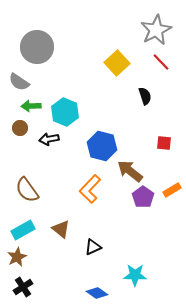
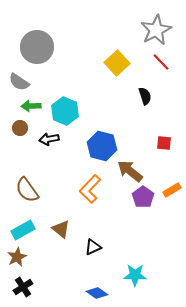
cyan hexagon: moved 1 px up
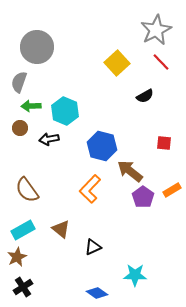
gray semicircle: rotated 75 degrees clockwise
black semicircle: rotated 78 degrees clockwise
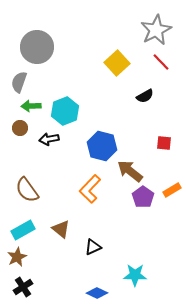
cyan hexagon: rotated 16 degrees clockwise
blue diamond: rotated 10 degrees counterclockwise
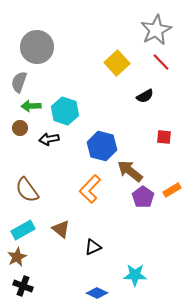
cyan hexagon: rotated 20 degrees counterclockwise
red square: moved 6 px up
black cross: moved 1 px up; rotated 36 degrees counterclockwise
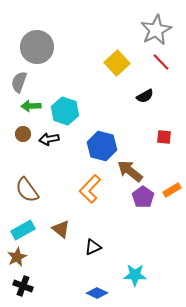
brown circle: moved 3 px right, 6 px down
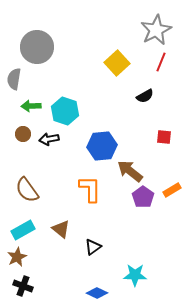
red line: rotated 66 degrees clockwise
gray semicircle: moved 5 px left, 3 px up; rotated 10 degrees counterclockwise
blue hexagon: rotated 20 degrees counterclockwise
orange L-shape: rotated 136 degrees clockwise
black triangle: rotated 12 degrees counterclockwise
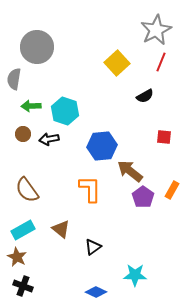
orange rectangle: rotated 30 degrees counterclockwise
brown star: rotated 18 degrees counterclockwise
blue diamond: moved 1 px left, 1 px up
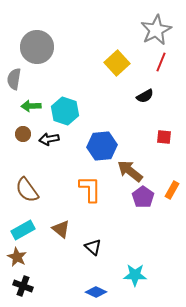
black triangle: rotated 42 degrees counterclockwise
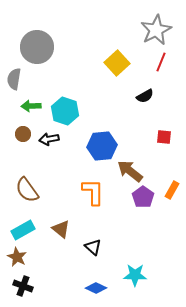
orange L-shape: moved 3 px right, 3 px down
blue diamond: moved 4 px up
